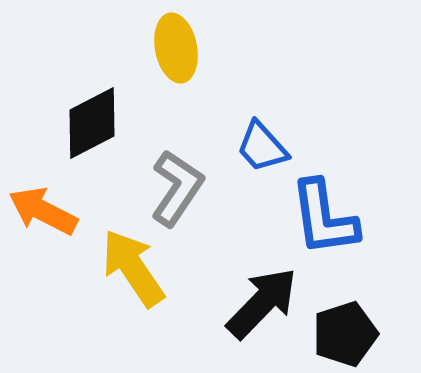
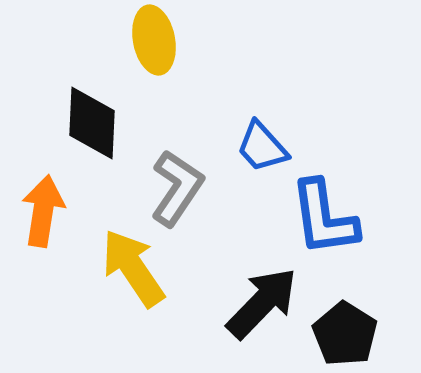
yellow ellipse: moved 22 px left, 8 px up
black diamond: rotated 60 degrees counterclockwise
orange arrow: rotated 72 degrees clockwise
black pentagon: rotated 22 degrees counterclockwise
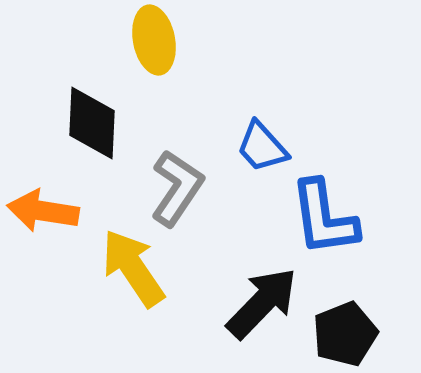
orange arrow: rotated 90 degrees counterclockwise
black pentagon: rotated 18 degrees clockwise
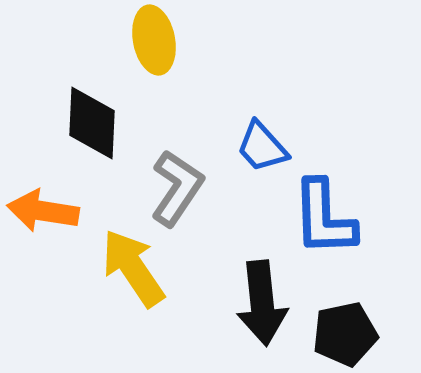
blue L-shape: rotated 6 degrees clockwise
black arrow: rotated 130 degrees clockwise
black pentagon: rotated 10 degrees clockwise
